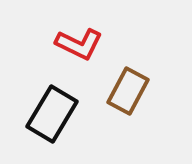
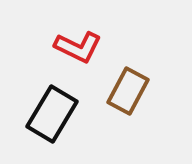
red L-shape: moved 1 px left, 3 px down
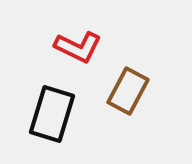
black rectangle: rotated 14 degrees counterclockwise
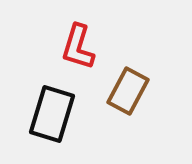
red L-shape: rotated 81 degrees clockwise
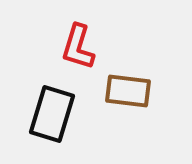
brown rectangle: rotated 69 degrees clockwise
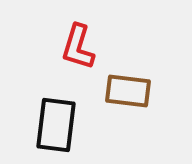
black rectangle: moved 4 px right, 11 px down; rotated 10 degrees counterclockwise
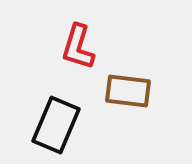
black rectangle: rotated 16 degrees clockwise
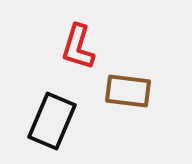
black rectangle: moved 4 px left, 4 px up
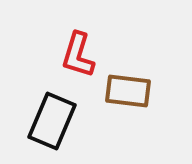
red L-shape: moved 8 px down
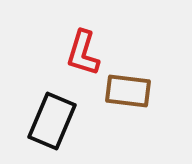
red L-shape: moved 5 px right, 2 px up
